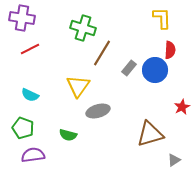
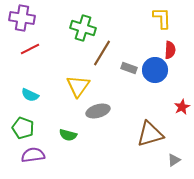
gray rectangle: rotated 70 degrees clockwise
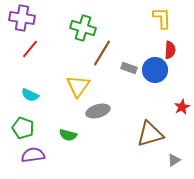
red line: rotated 24 degrees counterclockwise
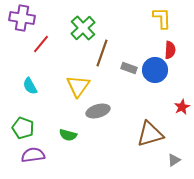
green cross: rotated 30 degrees clockwise
red line: moved 11 px right, 5 px up
brown line: rotated 12 degrees counterclockwise
cyan semicircle: moved 9 px up; rotated 36 degrees clockwise
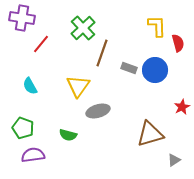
yellow L-shape: moved 5 px left, 8 px down
red semicircle: moved 8 px right, 7 px up; rotated 18 degrees counterclockwise
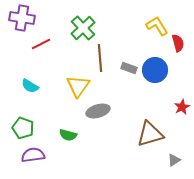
yellow L-shape: rotated 30 degrees counterclockwise
red line: rotated 24 degrees clockwise
brown line: moved 2 px left, 5 px down; rotated 24 degrees counterclockwise
cyan semicircle: rotated 30 degrees counterclockwise
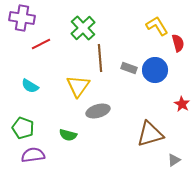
red star: moved 3 px up; rotated 14 degrees counterclockwise
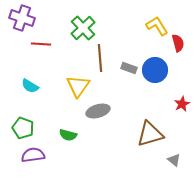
purple cross: rotated 10 degrees clockwise
red line: rotated 30 degrees clockwise
red star: rotated 14 degrees clockwise
gray triangle: rotated 48 degrees counterclockwise
